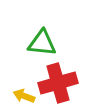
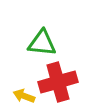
red cross: moved 1 px up
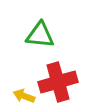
green triangle: moved 2 px left, 8 px up
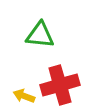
red cross: moved 2 px right, 3 px down
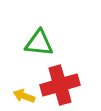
green triangle: moved 1 px left, 8 px down
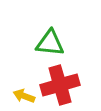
green triangle: moved 11 px right
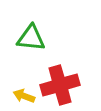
green triangle: moved 19 px left, 5 px up
